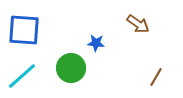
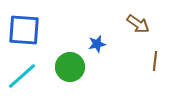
blue star: moved 1 px right, 1 px down; rotated 18 degrees counterclockwise
green circle: moved 1 px left, 1 px up
brown line: moved 1 px left, 16 px up; rotated 24 degrees counterclockwise
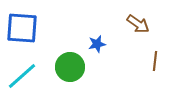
blue square: moved 2 px left, 2 px up
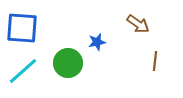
blue star: moved 2 px up
green circle: moved 2 px left, 4 px up
cyan line: moved 1 px right, 5 px up
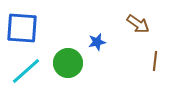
cyan line: moved 3 px right
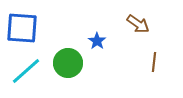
blue star: moved 1 px up; rotated 24 degrees counterclockwise
brown line: moved 1 px left, 1 px down
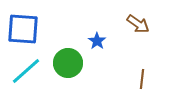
blue square: moved 1 px right, 1 px down
brown line: moved 12 px left, 17 px down
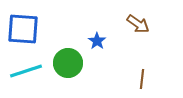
cyan line: rotated 24 degrees clockwise
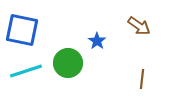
brown arrow: moved 1 px right, 2 px down
blue square: moved 1 px left, 1 px down; rotated 8 degrees clockwise
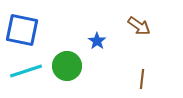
green circle: moved 1 px left, 3 px down
